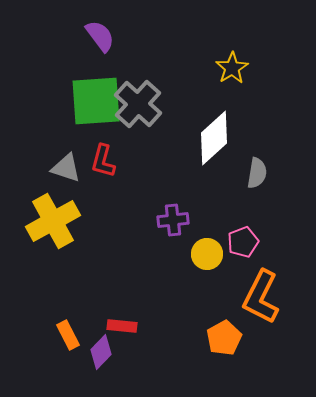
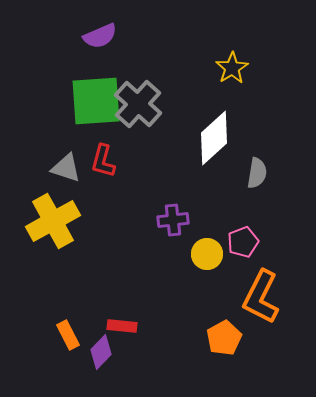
purple semicircle: rotated 104 degrees clockwise
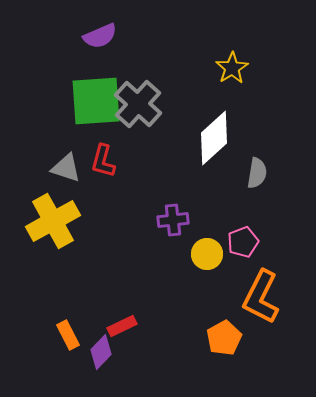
red rectangle: rotated 32 degrees counterclockwise
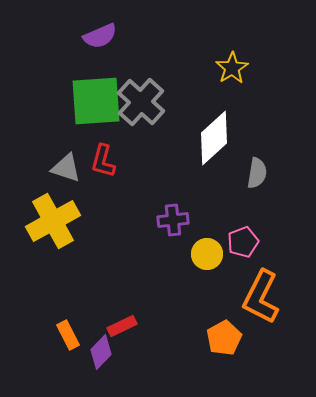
gray cross: moved 3 px right, 2 px up
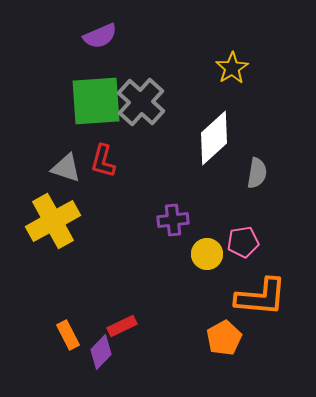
pink pentagon: rotated 12 degrees clockwise
orange L-shape: rotated 112 degrees counterclockwise
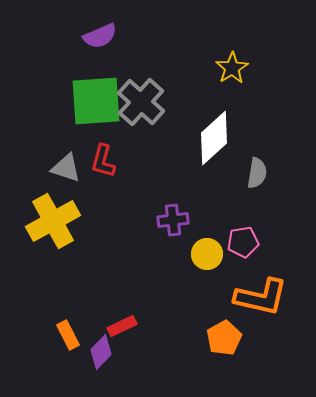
orange L-shape: rotated 8 degrees clockwise
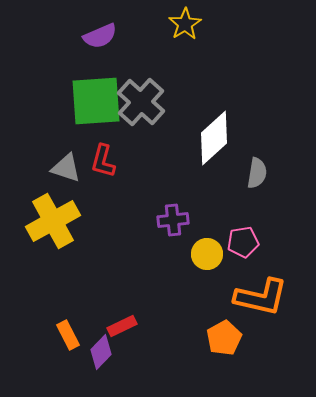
yellow star: moved 47 px left, 44 px up
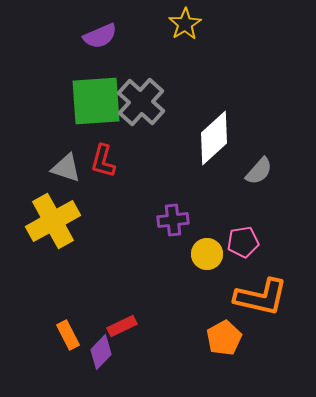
gray semicircle: moved 2 px right, 2 px up; rotated 32 degrees clockwise
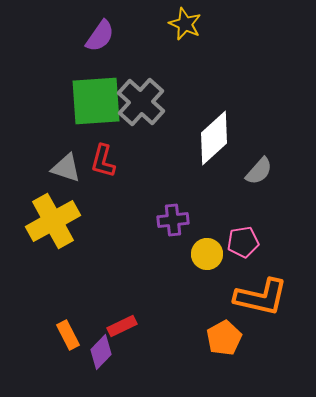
yellow star: rotated 16 degrees counterclockwise
purple semicircle: rotated 32 degrees counterclockwise
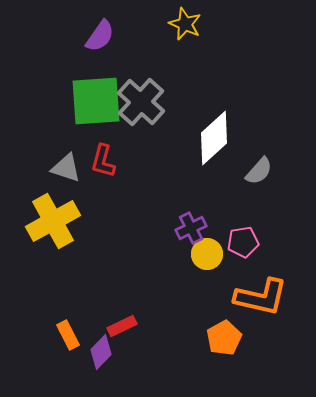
purple cross: moved 18 px right, 8 px down; rotated 20 degrees counterclockwise
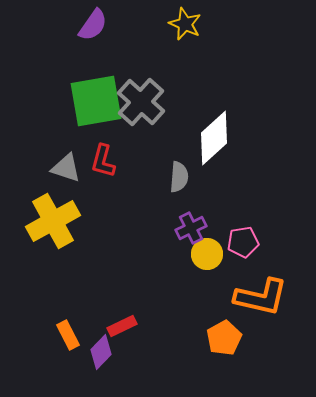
purple semicircle: moved 7 px left, 11 px up
green square: rotated 6 degrees counterclockwise
gray semicircle: moved 80 px left, 6 px down; rotated 36 degrees counterclockwise
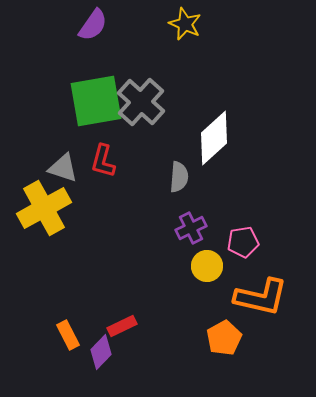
gray triangle: moved 3 px left
yellow cross: moved 9 px left, 13 px up
yellow circle: moved 12 px down
